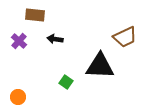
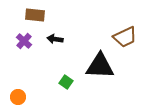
purple cross: moved 5 px right
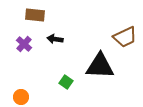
purple cross: moved 3 px down
orange circle: moved 3 px right
